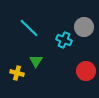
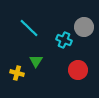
red circle: moved 8 px left, 1 px up
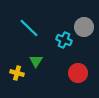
red circle: moved 3 px down
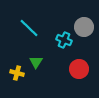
green triangle: moved 1 px down
red circle: moved 1 px right, 4 px up
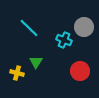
red circle: moved 1 px right, 2 px down
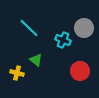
gray circle: moved 1 px down
cyan cross: moved 1 px left
green triangle: moved 2 px up; rotated 24 degrees counterclockwise
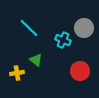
yellow cross: rotated 24 degrees counterclockwise
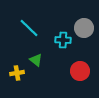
cyan cross: rotated 21 degrees counterclockwise
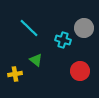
cyan cross: rotated 14 degrees clockwise
yellow cross: moved 2 px left, 1 px down
